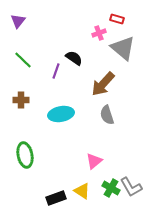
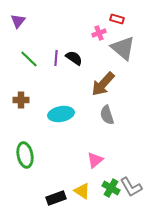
green line: moved 6 px right, 1 px up
purple line: moved 13 px up; rotated 14 degrees counterclockwise
pink triangle: moved 1 px right, 1 px up
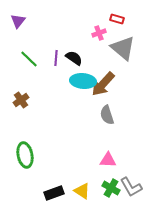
brown cross: rotated 35 degrees counterclockwise
cyan ellipse: moved 22 px right, 33 px up; rotated 15 degrees clockwise
pink triangle: moved 13 px right; rotated 42 degrees clockwise
black rectangle: moved 2 px left, 5 px up
